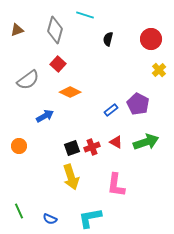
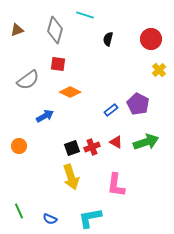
red square: rotated 35 degrees counterclockwise
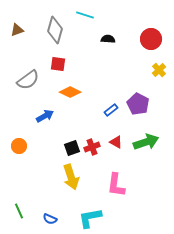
black semicircle: rotated 80 degrees clockwise
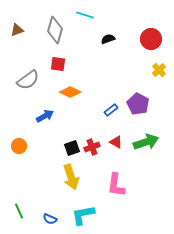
black semicircle: rotated 24 degrees counterclockwise
cyan L-shape: moved 7 px left, 3 px up
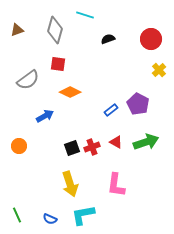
yellow arrow: moved 1 px left, 7 px down
green line: moved 2 px left, 4 px down
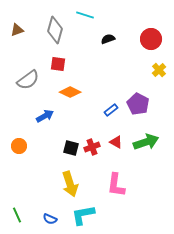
black square: moved 1 px left; rotated 35 degrees clockwise
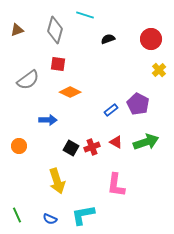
blue arrow: moved 3 px right, 4 px down; rotated 30 degrees clockwise
black square: rotated 14 degrees clockwise
yellow arrow: moved 13 px left, 3 px up
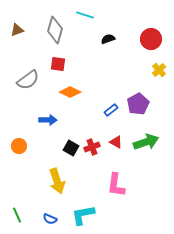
purple pentagon: rotated 15 degrees clockwise
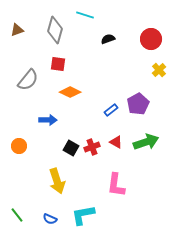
gray semicircle: rotated 15 degrees counterclockwise
green line: rotated 14 degrees counterclockwise
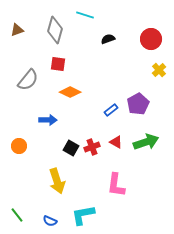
blue semicircle: moved 2 px down
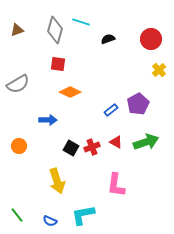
cyan line: moved 4 px left, 7 px down
gray semicircle: moved 10 px left, 4 px down; rotated 20 degrees clockwise
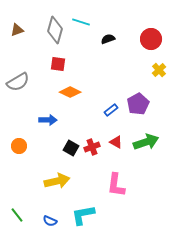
gray semicircle: moved 2 px up
yellow arrow: rotated 85 degrees counterclockwise
